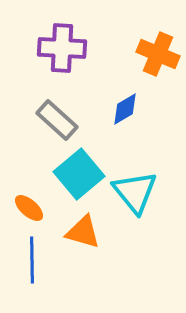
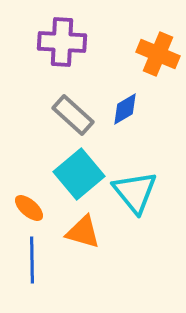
purple cross: moved 6 px up
gray rectangle: moved 16 px right, 5 px up
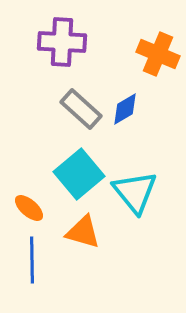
gray rectangle: moved 8 px right, 6 px up
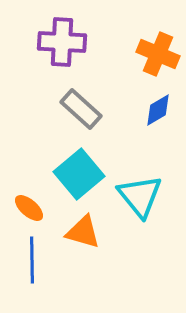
blue diamond: moved 33 px right, 1 px down
cyan triangle: moved 5 px right, 4 px down
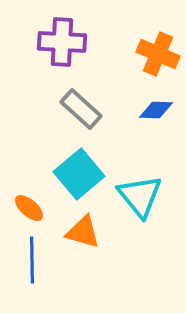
blue diamond: moved 2 px left; rotated 32 degrees clockwise
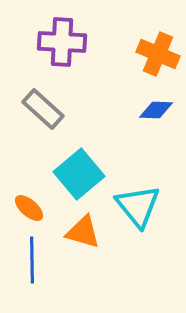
gray rectangle: moved 38 px left
cyan triangle: moved 2 px left, 10 px down
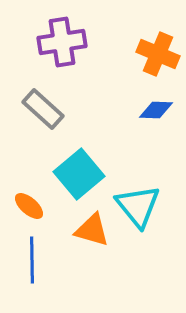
purple cross: rotated 12 degrees counterclockwise
orange ellipse: moved 2 px up
orange triangle: moved 9 px right, 2 px up
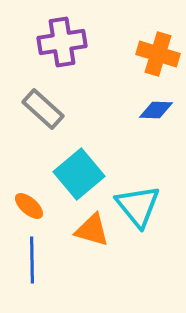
orange cross: rotated 6 degrees counterclockwise
